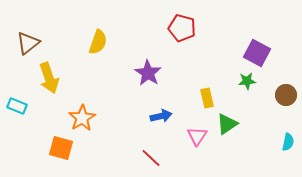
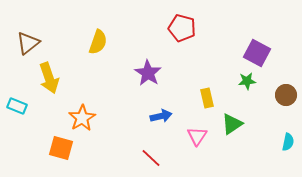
green triangle: moved 5 px right
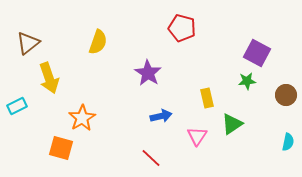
cyan rectangle: rotated 48 degrees counterclockwise
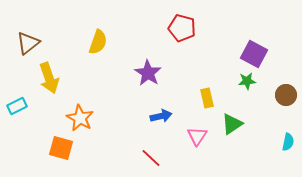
purple square: moved 3 px left, 1 px down
orange star: moved 2 px left; rotated 12 degrees counterclockwise
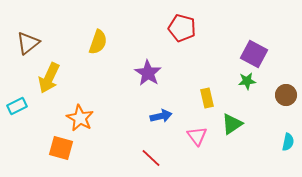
yellow arrow: rotated 44 degrees clockwise
pink triangle: rotated 10 degrees counterclockwise
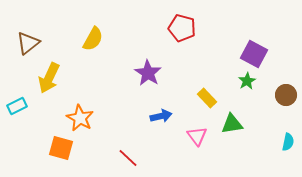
yellow semicircle: moved 5 px left, 3 px up; rotated 10 degrees clockwise
green star: rotated 24 degrees counterclockwise
yellow rectangle: rotated 30 degrees counterclockwise
green triangle: rotated 25 degrees clockwise
red line: moved 23 px left
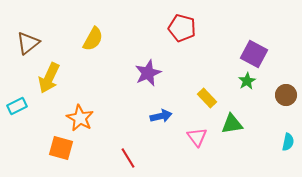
purple star: rotated 16 degrees clockwise
pink triangle: moved 1 px down
red line: rotated 15 degrees clockwise
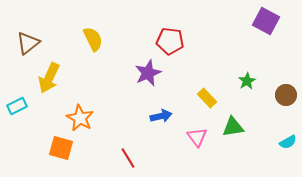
red pentagon: moved 12 px left, 13 px down; rotated 8 degrees counterclockwise
yellow semicircle: rotated 55 degrees counterclockwise
purple square: moved 12 px right, 33 px up
green triangle: moved 1 px right, 3 px down
cyan semicircle: rotated 48 degrees clockwise
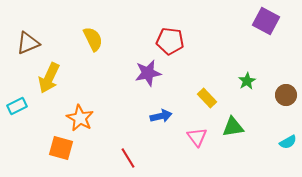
brown triangle: rotated 15 degrees clockwise
purple star: rotated 12 degrees clockwise
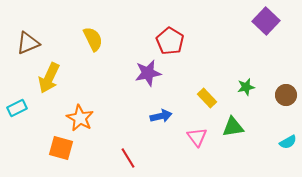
purple square: rotated 16 degrees clockwise
red pentagon: rotated 24 degrees clockwise
green star: moved 1 px left, 6 px down; rotated 18 degrees clockwise
cyan rectangle: moved 2 px down
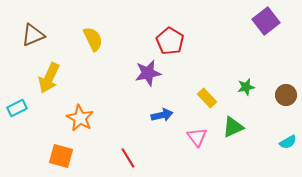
purple square: rotated 8 degrees clockwise
brown triangle: moved 5 px right, 8 px up
blue arrow: moved 1 px right, 1 px up
green triangle: rotated 15 degrees counterclockwise
orange square: moved 8 px down
